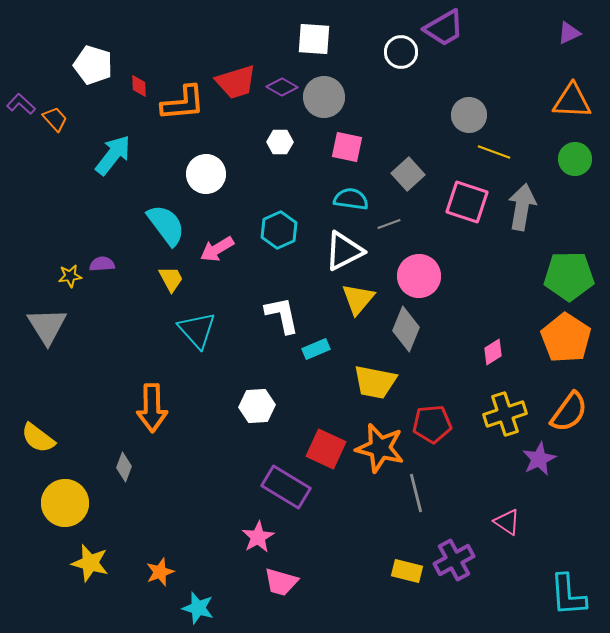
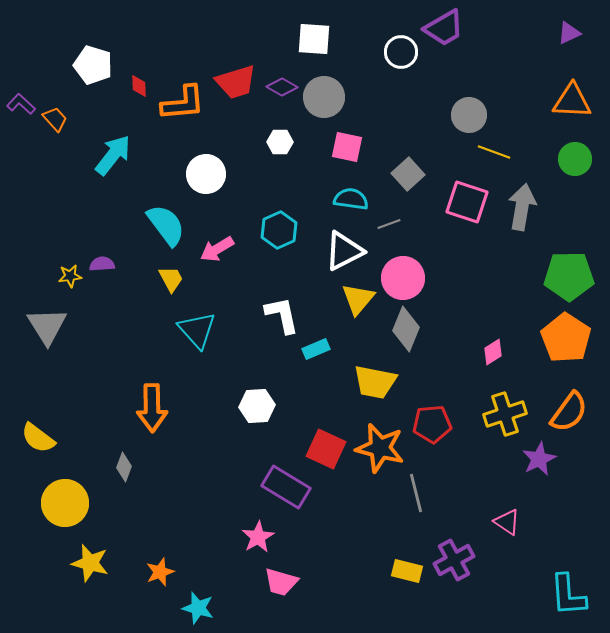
pink circle at (419, 276): moved 16 px left, 2 px down
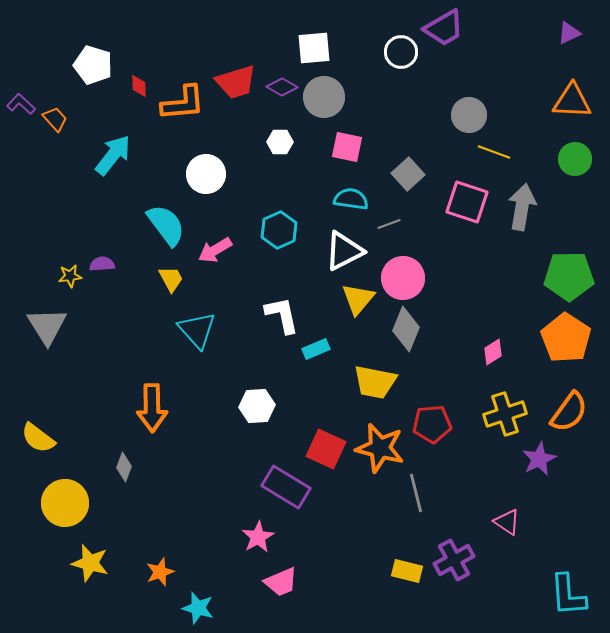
white square at (314, 39): moved 9 px down; rotated 9 degrees counterclockwise
pink arrow at (217, 249): moved 2 px left, 1 px down
pink trapezoid at (281, 582): rotated 39 degrees counterclockwise
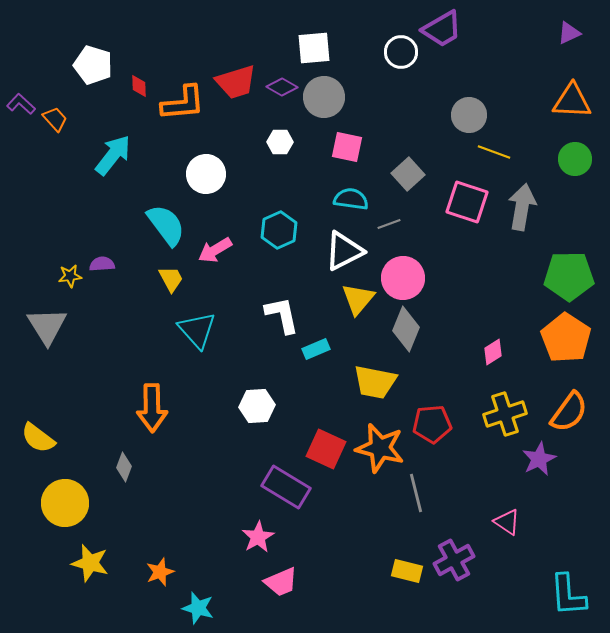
purple trapezoid at (444, 28): moved 2 px left, 1 px down
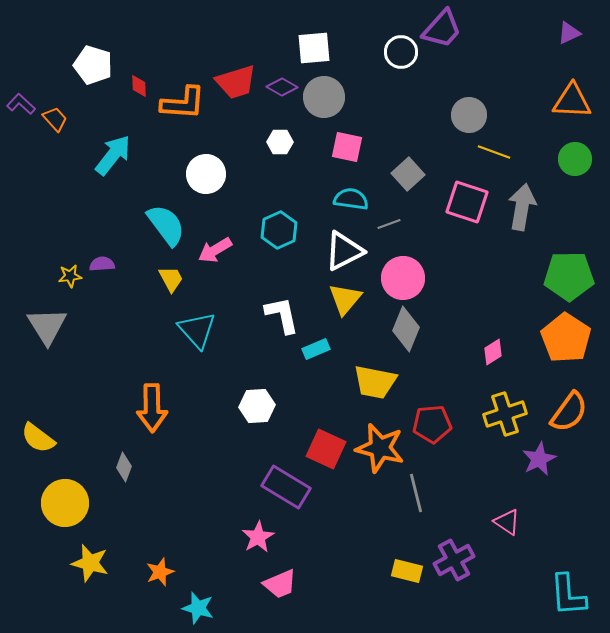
purple trapezoid at (442, 29): rotated 18 degrees counterclockwise
orange L-shape at (183, 103): rotated 9 degrees clockwise
yellow triangle at (358, 299): moved 13 px left
pink trapezoid at (281, 582): moved 1 px left, 2 px down
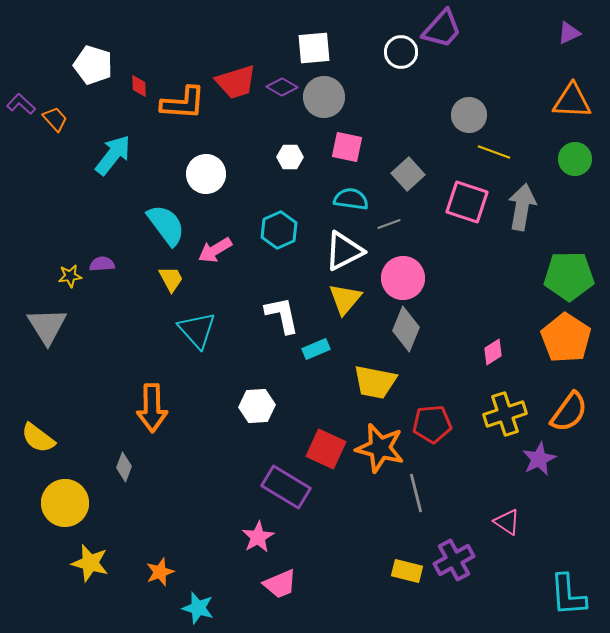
white hexagon at (280, 142): moved 10 px right, 15 px down
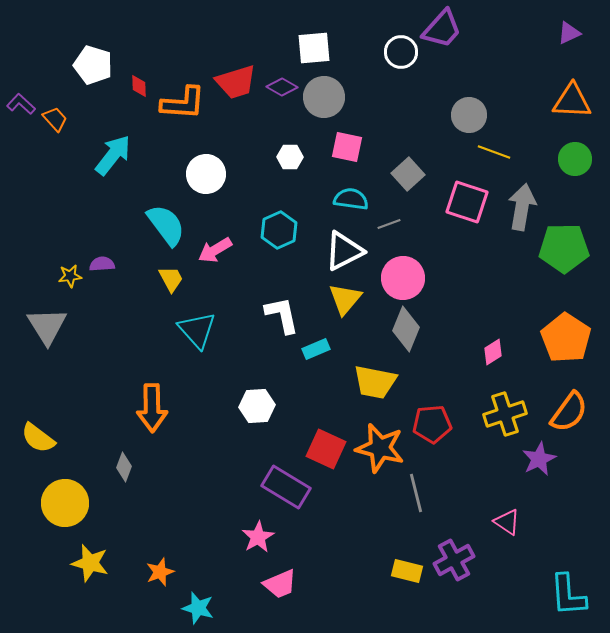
green pentagon at (569, 276): moved 5 px left, 28 px up
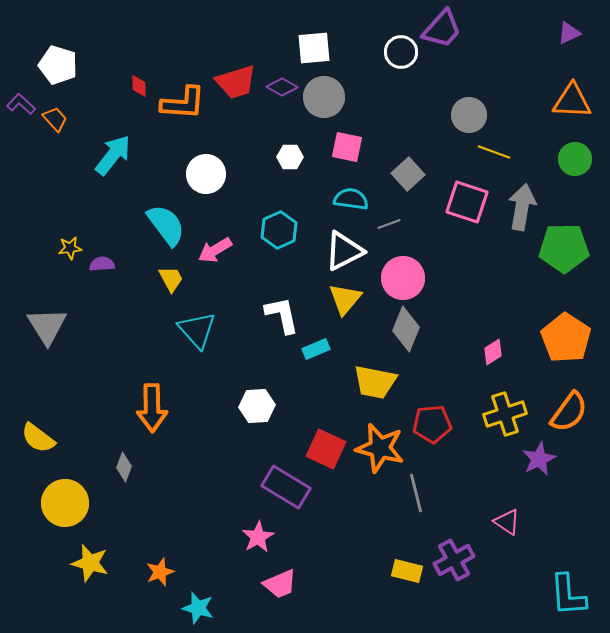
white pentagon at (93, 65): moved 35 px left
yellow star at (70, 276): moved 28 px up
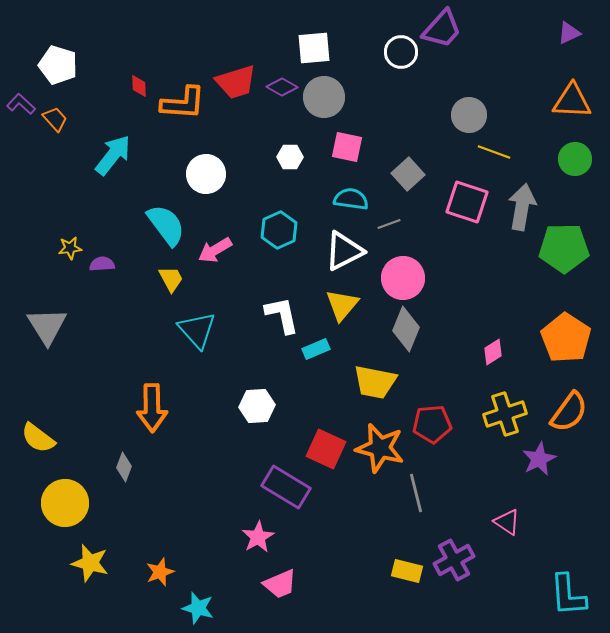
yellow triangle at (345, 299): moved 3 px left, 6 px down
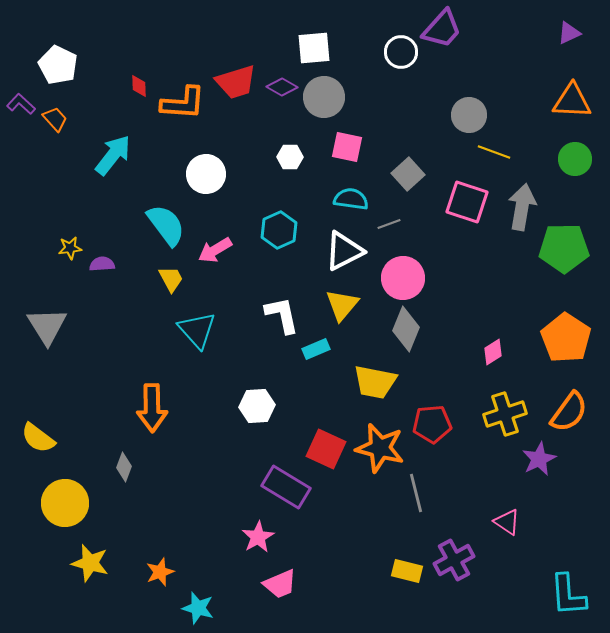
white pentagon at (58, 65): rotated 9 degrees clockwise
